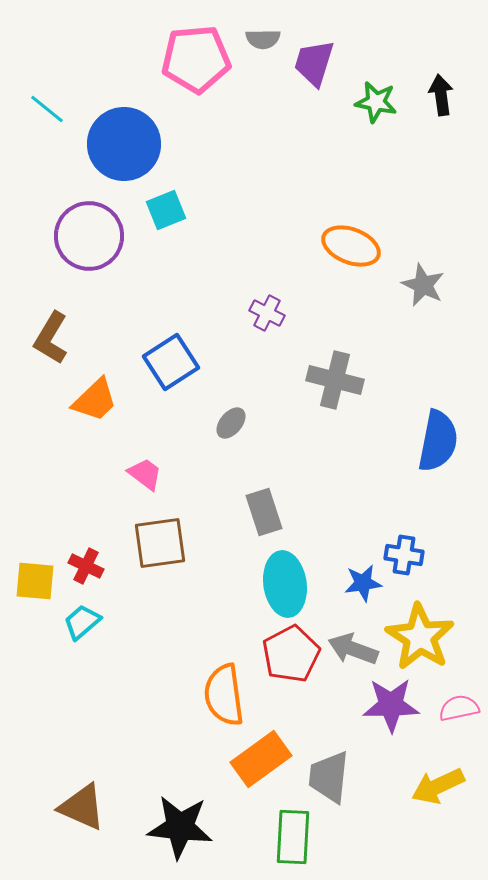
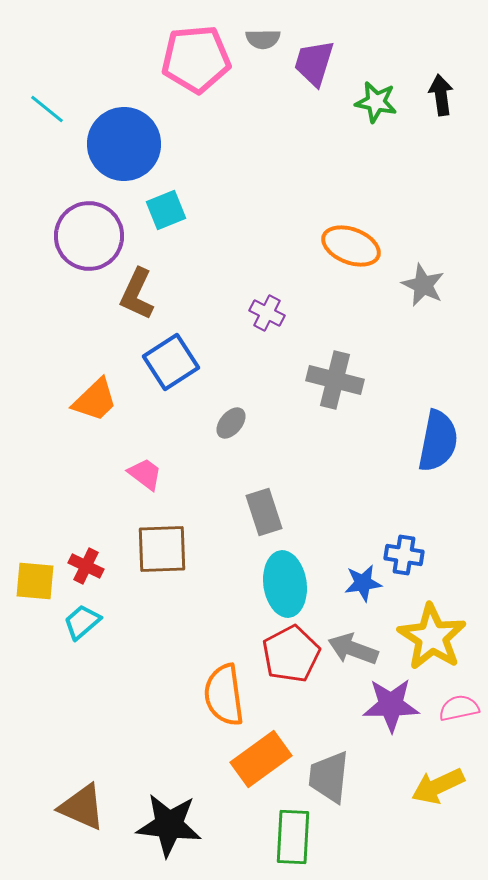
brown L-shape: moved 86 px right, 44 px up; rotated 6 degrees counterclockwise
brown square: moved 2 px right, 6 px down; rotated 6 degrees clockwise
yellow star: moved 12 px right
black star: moved 11 px left, 2 px up
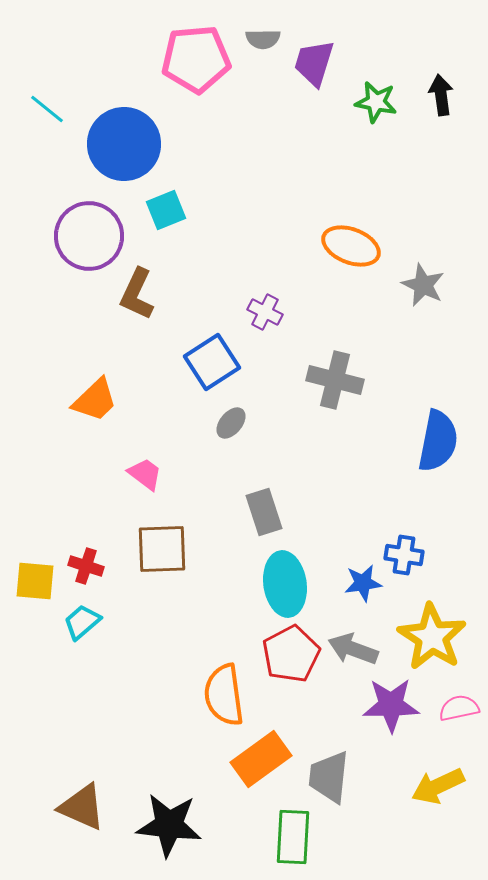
purple cross: moved 2 px left, 1 px up
blue square: moved 41 px right
red cross: rotated 8 degrees counterclockwise
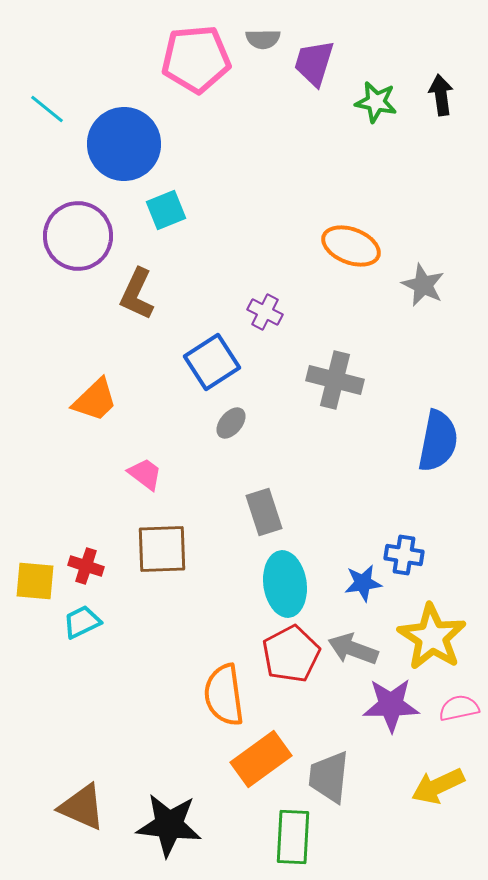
purple circle: moved 11 px left
cyan trapezoid: rotated 15 degrees clockwise
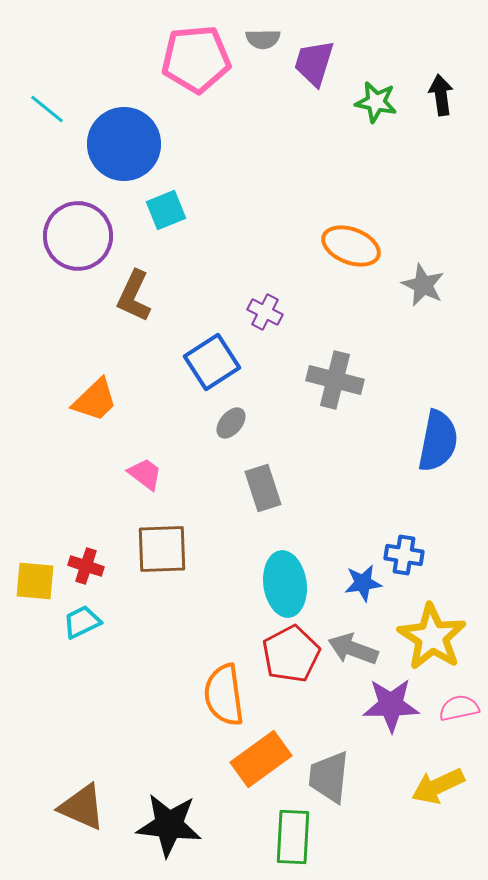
brown L-shape: moved 3 px left, 2 px down
gray rectangle: moved 1 px left, 24 px up
